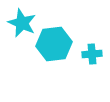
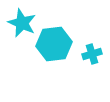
cyan cross: rotated 12 degrees counterclockwise
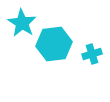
cyan star: rotated 8 degrees clockwise
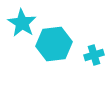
cyan cross: moved 2 px right, 1 px down
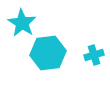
cyan hexagon: moved 6 px left, 9 px down
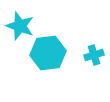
cyan star: moved 2 px left, 3 px down; rotated 12 degrees counterclockwise
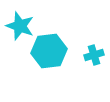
cyan hexagon: moved 1 px right, 2 px up
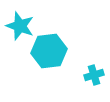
cyan cross: moved 20 px down
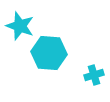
cyan hexagon: moved 2 px down; rotated 12 degrees clockwise
